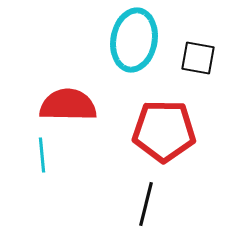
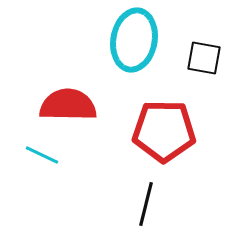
black square: moved 6 px right
cyan line: rotated 60 degrees counterclockwise
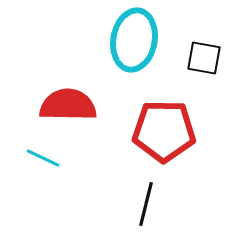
cyan line: moved 1 px right, 3 px down
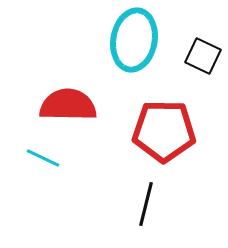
black square: moved 1 px left, 2 px up; rotated 15 degrees clockwise
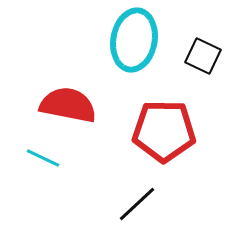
red semicircle: rotated 10 degrees clockwise
black line: moved 9 px left; rotated 33 degrees clockwise
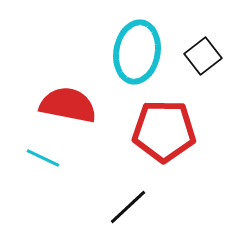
cyan ellipse: moved 3 px right, 12 px down
black square: rotated 27 degrees clockwise
black line: moved 9 px left, 3 px down
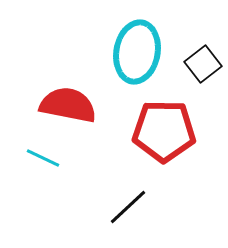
black square: moved 8 px down
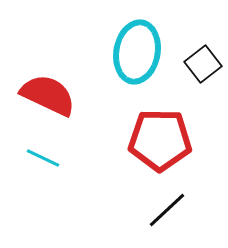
red semicircle: moved 20 px left, 10 px up; rotated 14 degrees clockwise
red pentagon: moved 4 px left, 9 px down
black line: moved 39 px right, 3 px down
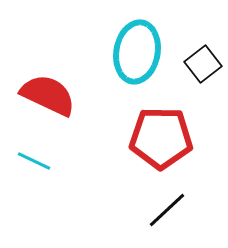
red pentagon: moved 1 px right, 2 px up
cyan line: moved 9 px left, 3 px down
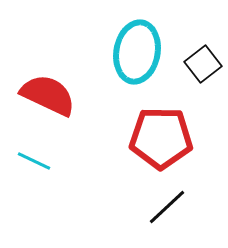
black line: moved 3 px up
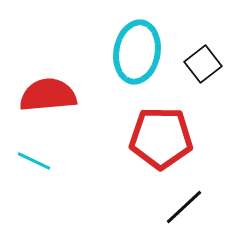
red semicircle: rotated 30 degrees counterclockwise
black line: moved 17 px right
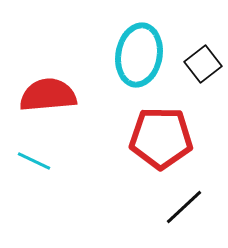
cyan ellipse: moved 2 px right, 3 px down
